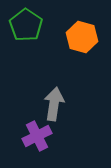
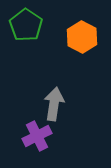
orange hexagon: rotated 12 degrees clockwise
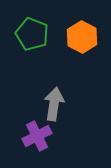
green pentagon: moved 6 px right, 9 px down; rotated 12 degrees counterclockwise
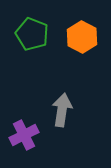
gray arrow: moved 8 px right, 6 px down
purple cross: moved 13 px left, 1 px up
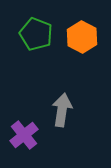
green pentagon: moved 4 px right
purple cross: rotated 12 degrees counterclockwise
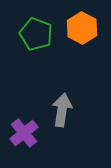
orange hexagon: moved 9 px up
purple cross: moved 2 px up
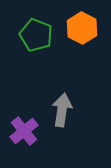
green pentagon: moved 1 px down
purple cross: moved 2 px up
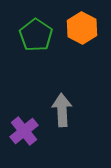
green pentagon: rotated 12 degrees clockwise
gray arrow: rotated 12 degrees counterclockwise
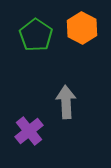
gray arrow: moved 4 px right, 8 px up
purple cross: moved 5 px right
